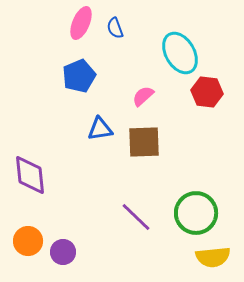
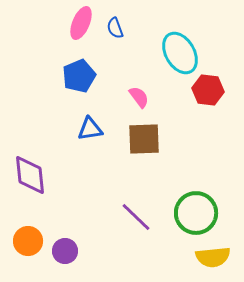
red hexagon: moved 1 px right, 2 px up
pink semicircle: moved 4 px left, 1 px down; rotated 95 degrees clockwise
blue triangle: moved 10 px left
brown square: moved 3 px up
purple circle: moved 2 px right, 1 px up
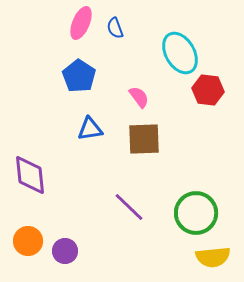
blue pentagon: rotated 16 degrees counterclockwise
purple line: moved 7 px left, 10 px up
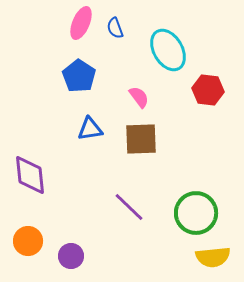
cyan ellipse: moved 12 px left, 3 px up
brown square: moved 3 px left
purple circle: moved 6 px right, 5 px down
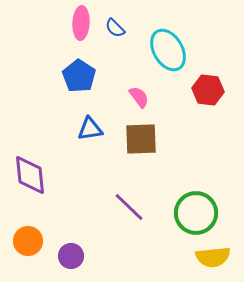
pink ellipse: rotated 20 degrees counterclockwise
blue semicircle: rotated 25 degrees counterclockwise
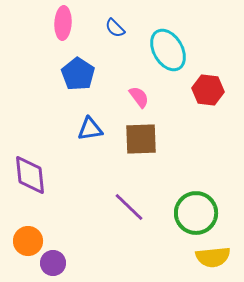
pink ellipse: moved 18 px left
blue pentagon: moved 1 px left, 2 px up
purple circle: moved 18 px left, 7 px down
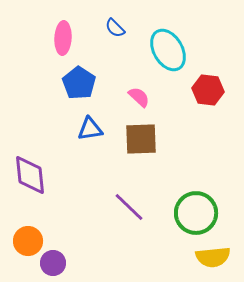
pink ellipse: moved 15 px down
blue pentagon: moved 1 px right, 9 px down
pink semicircle: rotated 10 degrees counterclockwise
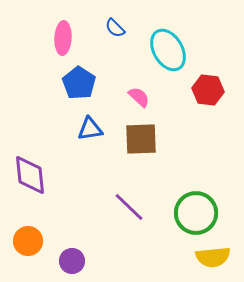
purple circle: moved 19 px right, 2 px up
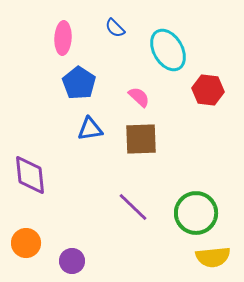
purple line: moved 4 px right
orange circle: moved 2 px left, 2 px down
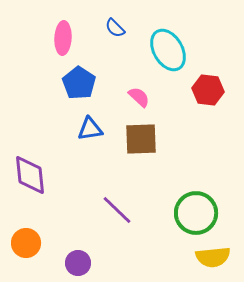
purple line: moved 16 px left, 3 px down
purple circle: moved 6 px right, 2 px down
